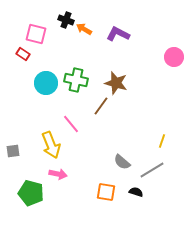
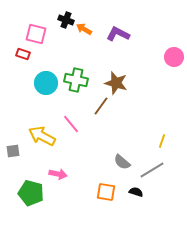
red rectangle: rotated 16 degrees counterclockwise
yellow arrow: moved 9 px left, 9 px up; rotated 140 degrees clockwise
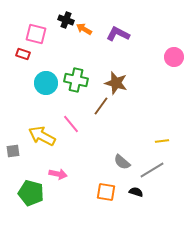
yellow line: rotated 64 degrees clockwise
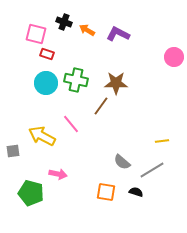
black cross: moved 2 px left, 2 px down
orange arrow: moved 3 px right, 1 px down
red rectangle: moved 24 px right
brown star: rotated 15 degrees counterclockwise
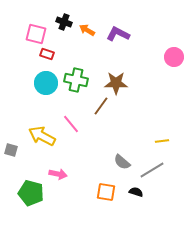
gray square: moved 2 px left, 1 px up; rotated 24 degrees clockwise
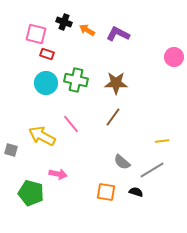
brown line: moved 12 px right, 11 px down
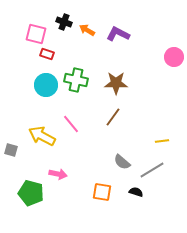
cyan circle: moved 2 px down
orange square: moved 4 px left
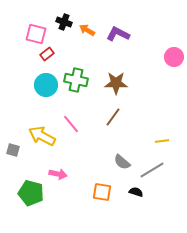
red rectangle: rotated 56 degrees counterclockwise
gray square: moved 2 px right
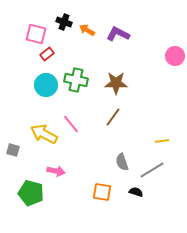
pink circle: moved 1 px right, 1 px up
yellow arrow: moved 2 px right, 2 px up
gray semicircle: rotated 30 degrees clockwise
pink arrow: moved 2 px left, 3 px up
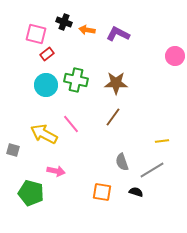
orange arrow: rotated 21 degrees counterclockwise
